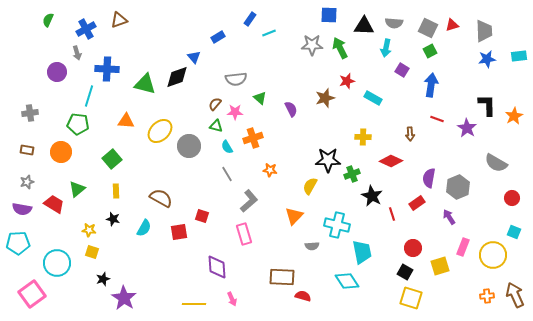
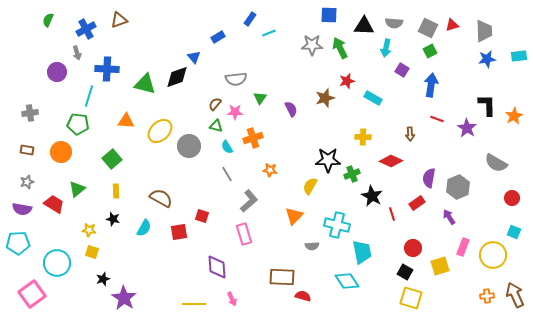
green triangle at (260, 98): rotated 24 degrees clockwise
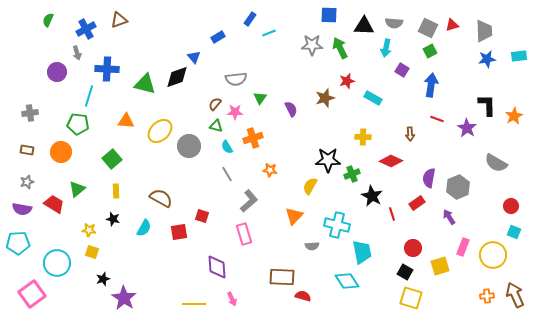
red circle at (512, 198): moved 1 px left, 8 px down
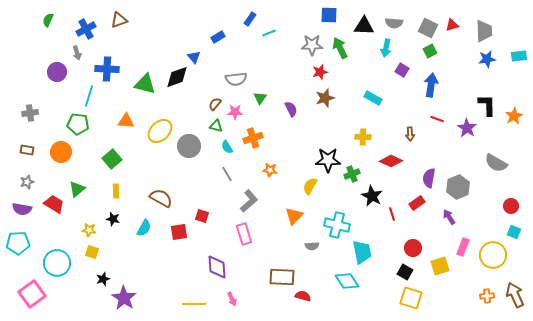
red star at (347, 81): moved 27 px left, 9 px up
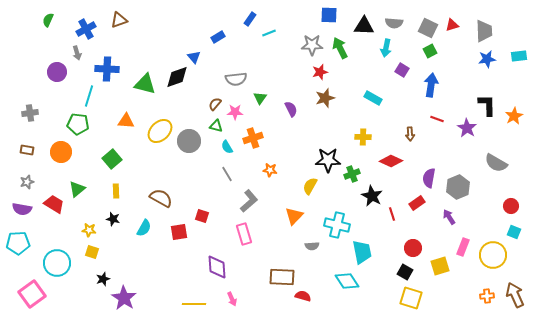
gray circle at (189, 146): moved 5 px up
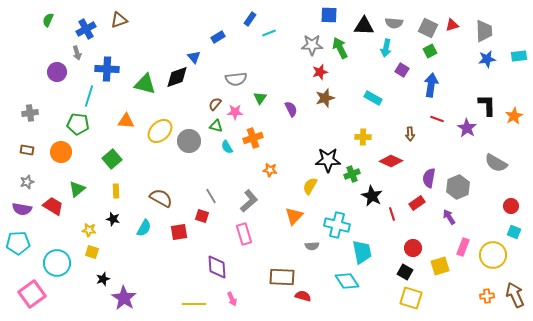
gray line at (227, 174): moved 16 px left, 22 px down
red trapezoid at (54, 204): moved 1 px left, 2 px down
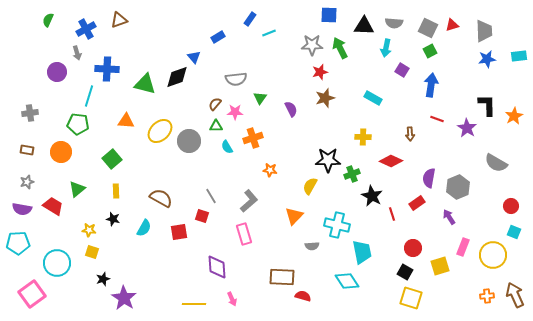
green triangle at (216, 126): rotated 16 degrees counterclockwise
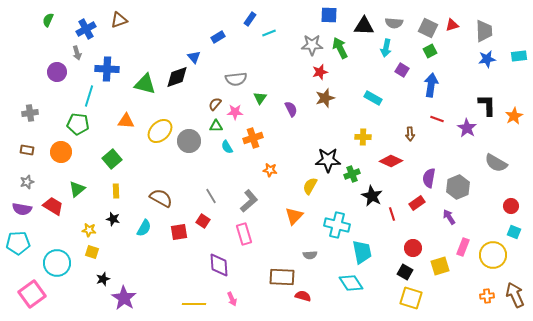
red square at (202, 216): moved 1 px right, 5 px down; rotated 16 degrees clockwise
gray semicircle at (312, 246): moved 2 px left, 9 px down
purple diamond at (217, 267): moved 2 px right, 2 px up
cyan diamond at (347, 281): moved 4 px right, 2 px down
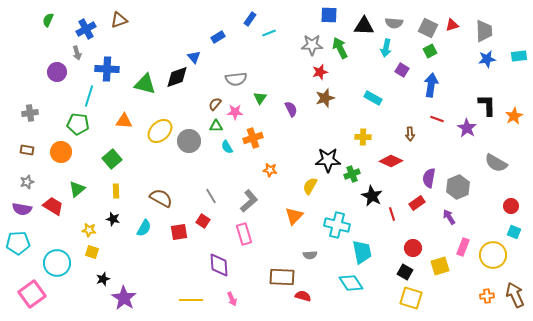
orange triangle at (126, 121): moved 2 px left
yellow line at (194, 304): moved 3 px left, 4 px up
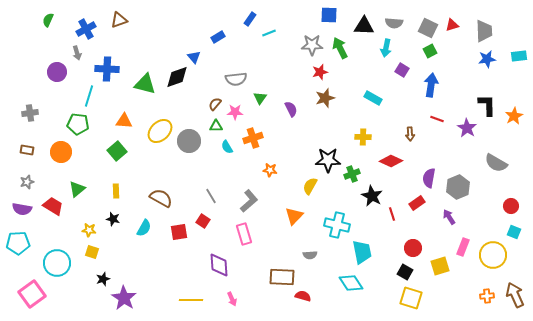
green square at (112, 159): moved 5 px right, 8 px up
